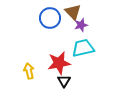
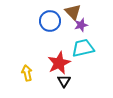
blue circle: moved 3 px down
red star: rotated 15 degrees counterclockwise
yellow arrow: moved 2 px left, 2 px down
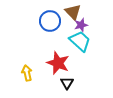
cyan trapezoid: moved 3 px left, 7 px up; rotated 55 degrees clockwise
red star: moved 1 px left; rotated 25 degrees counterclockwise
black triangle: moved 3 px right, 2 px down
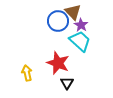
blue circle: moved 8 px right
purple star: rotated 24 degrees counterclockwise
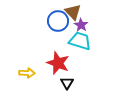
cyan trapezoid: rotated 25 degrees counterclockwise
yellow arrow: rotated 105 degrees clockwise
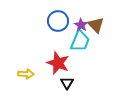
brown triangle: moved 23 px right, 13 px down
cyan trapezoid: rotated 95 degrees clockwise
yellow arrow: moved 1 px left, 1 px down
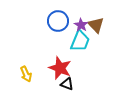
red star: moved 2 px right, 5 px down
yellow arrow: rotated 63 degrees clockwise
black triangle: moved 1 px down; rotated 40 degrees counterclockwise
